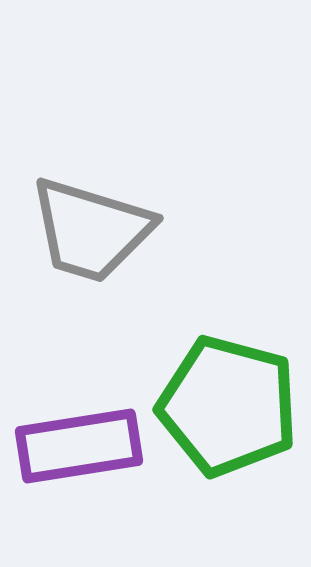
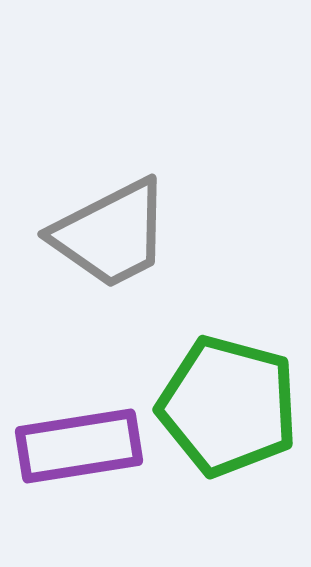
gray trapezoid: moved 20 px right, 4 px down; rotated 44 degrees counterclockwise
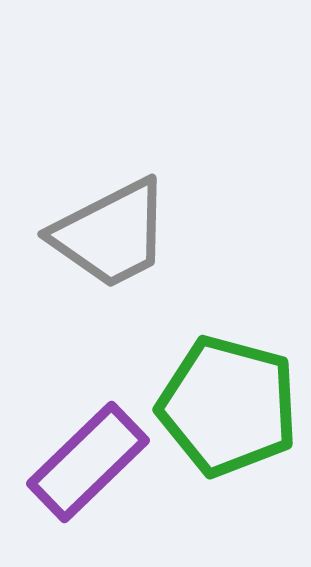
purple rectangle: moved 9 px right, 16 px down; rotated 35 degrees counterclockwise
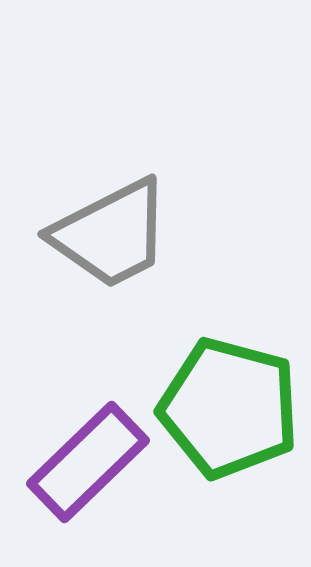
green pentagon: moved 1 px right, 2 px down
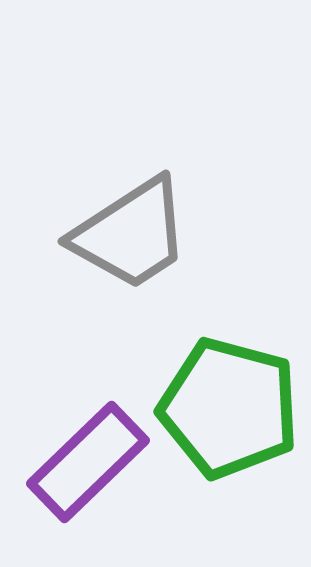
gray trapezoid: moved 20 px right; rotated 6 degrees counterclockwise
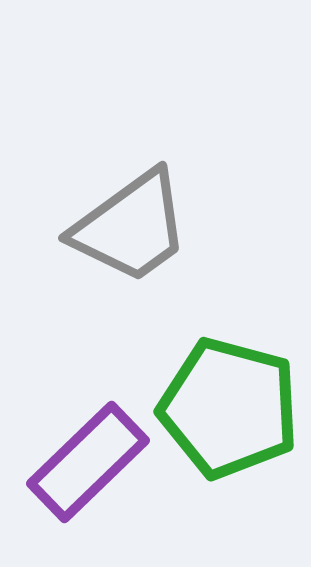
gray trapezoid: moved 7 px up; rotated 3 degrees counterclockwise
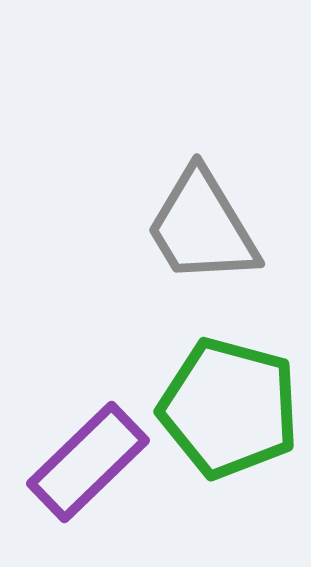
gray trapezoid: moved 71 px right; rotated 95 degrees clockwise
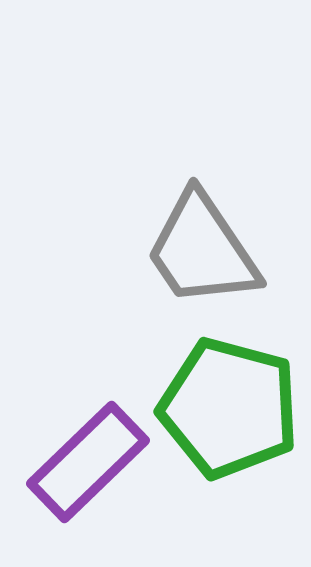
gray trapezoid: moved 23 px down; rotated 3 degrees counterclockwise
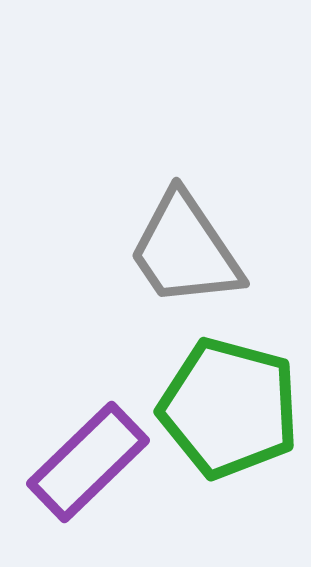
gray trapezoid: moved 17 px left
